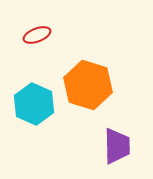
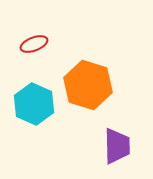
red ellipse: moved 3 px left, 9 px down
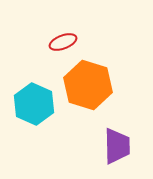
red ellipse: moved 29 px right, 2 px up
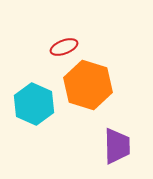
red ellipse: moved 1 px right, 5 px down
